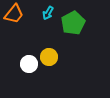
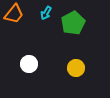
cyan arrow: moved 2 px left
yellow circle: moved 27 px right, 11 px down
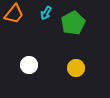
white circle: moved 1 px down
